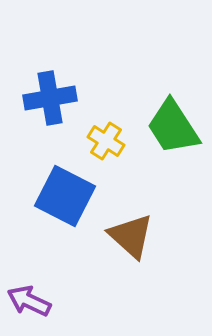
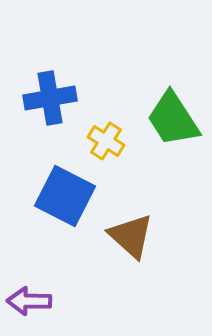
green trapezoid: moved 8 px up
purple arrow: rotated 24 degrees counterclockwise
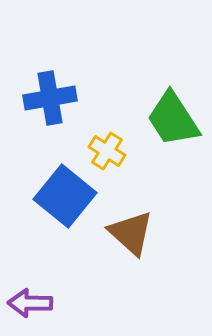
yellow cross: moved 1 px right, 10 px down
blue square: rotated 12 degrees clockwise
brown triangle: moved 3 px up
purple arrow: moved 1 px right, 2 px down
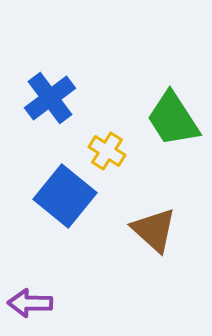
blue cross: rotated 27 degrees counterclockwise
brown triangle: moved 23 px right, 3 px up
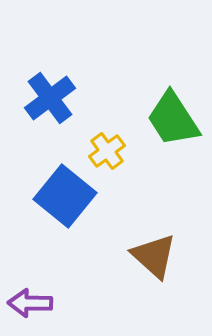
yellow cross: rotated 21 degrees clockwise
brown triangle: moved 26 px down
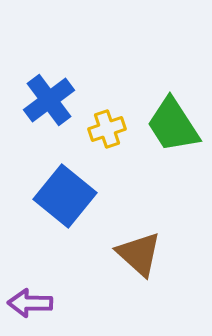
blue cross: moved 1 px left, 2 px down
green trapezoid: moved 6 px down
yellow cross: moved 22 px up; rotated 18 degrees clockwise
brown triangle: moved 15 px left, 2 px up
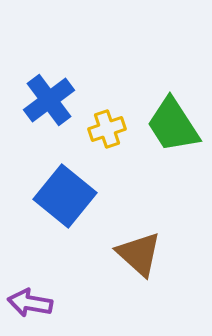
purple arrow: rotated 9 degrees clockwise
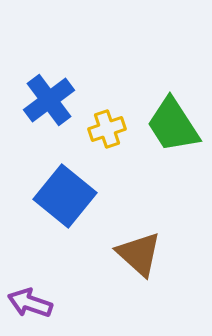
purple arrow: rotated 9 degrees clockwise
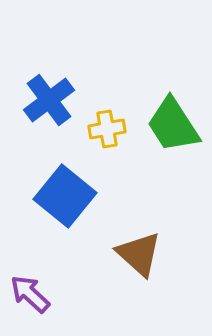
yellow cross: rotated 9 degrees clockwise
purple arrow: moved 9 px up; rotated 24 degrees clockwise
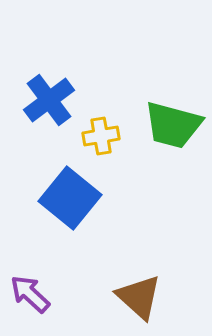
green trapezoid: rotated 42 degrees counterclockwise
yellow cross: moved 6 px left, 7 px down
blue square: moved 5 px right, 2 px down
brown triangle: moved 43 px down
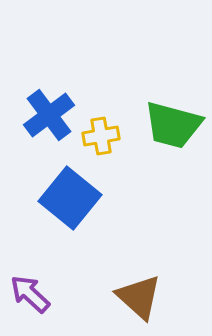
blue cross: moved 15 px down
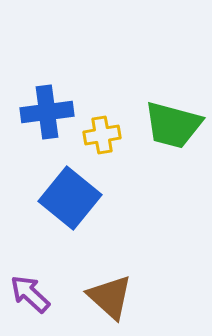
blue cross: moved 2 px left, 3 px up; rotated 30 degrees clockwise
yellow cross: moved 1 px right, 1 px up
brown triangle: moved 29 px left
